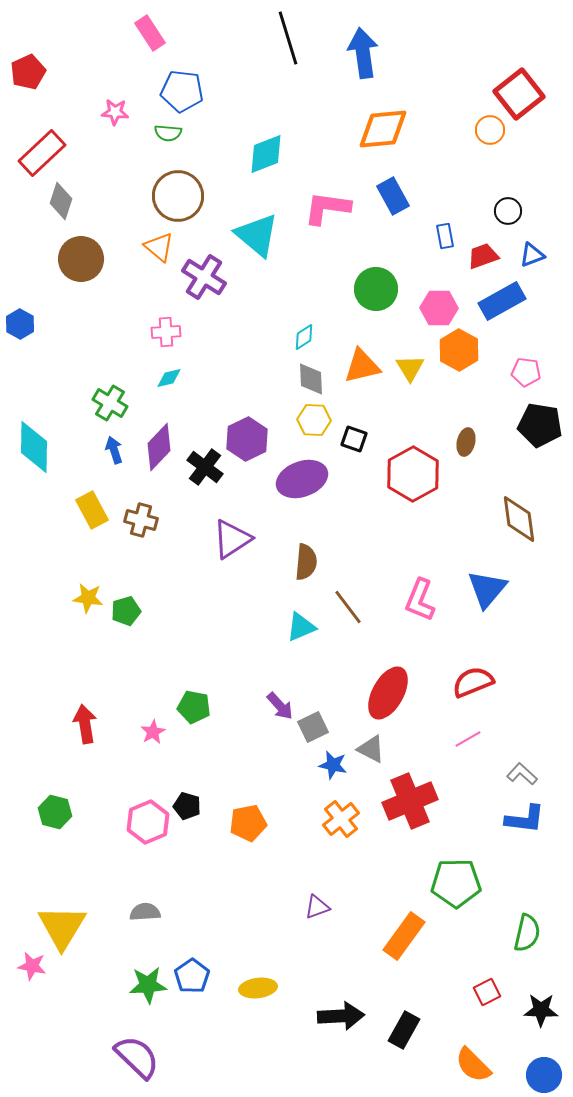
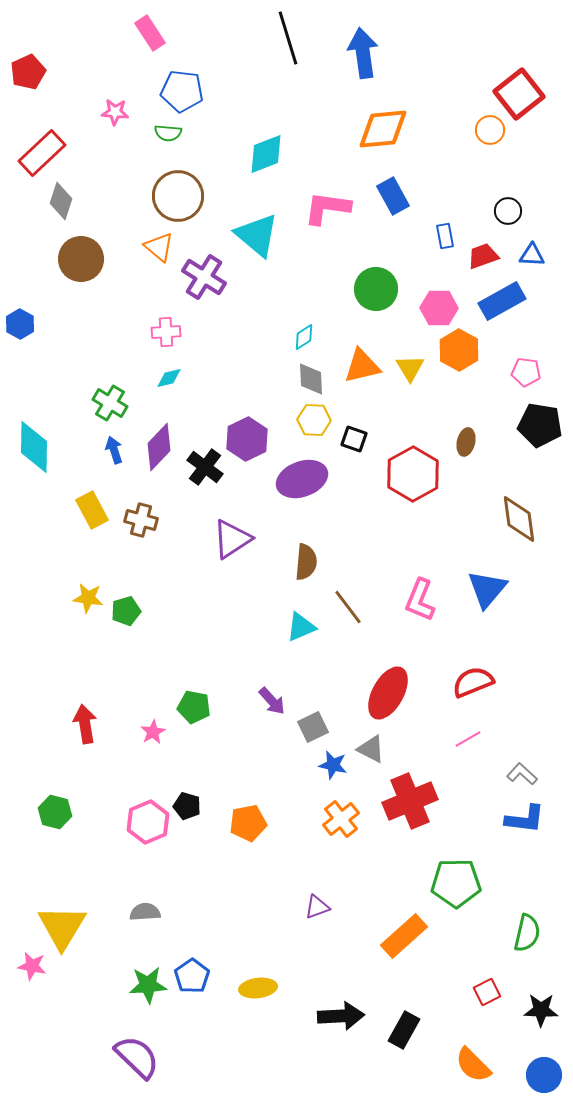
blue triangle at (532, 255): rotated 24 degrees clockwise
purple arrow at (280, 706): moved 8 px left, 5 px up
orange rectangle at (404, 936): rotated 12 degrees clockwise
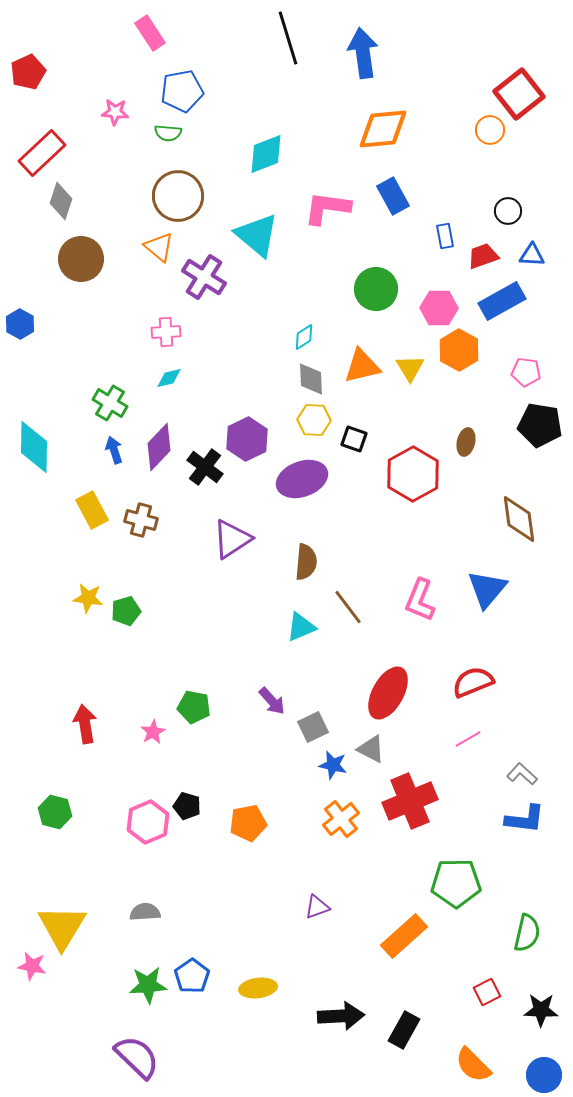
blue pentagon at (182, 91): rotated 18 degrees counterclockwise
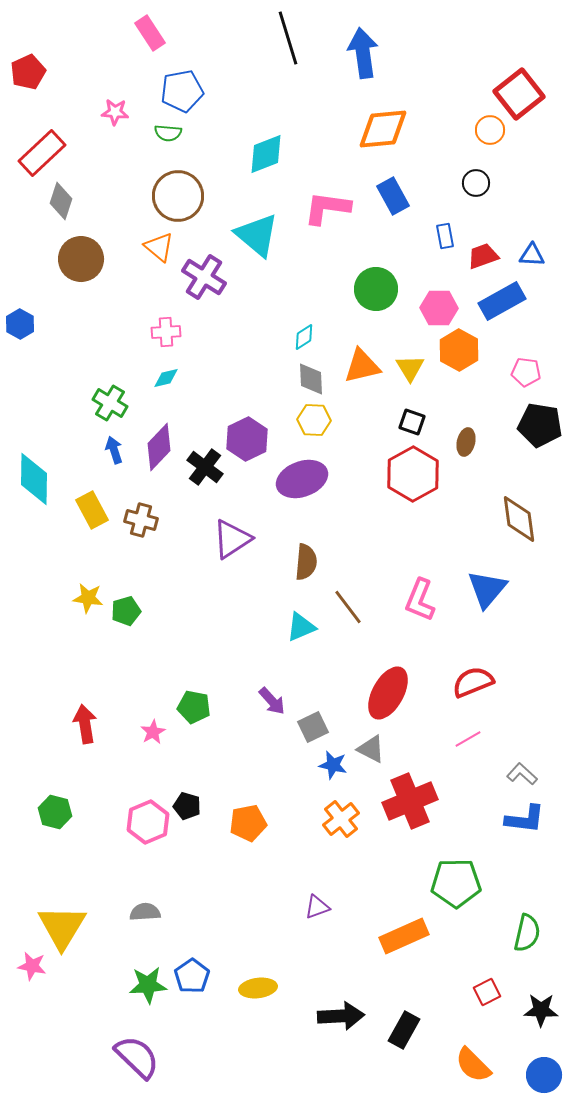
black circle at (508, 211): moved 32 px left, 28 px up
cyan diamond at (169, 378): moved 3 px left
black square at (354, 439): moved 58 px right, 17 px up
cyan diamond at (34, 447): moved 32 px down
orange rectangle at (404, 936): rotated 18 degrees clockwise
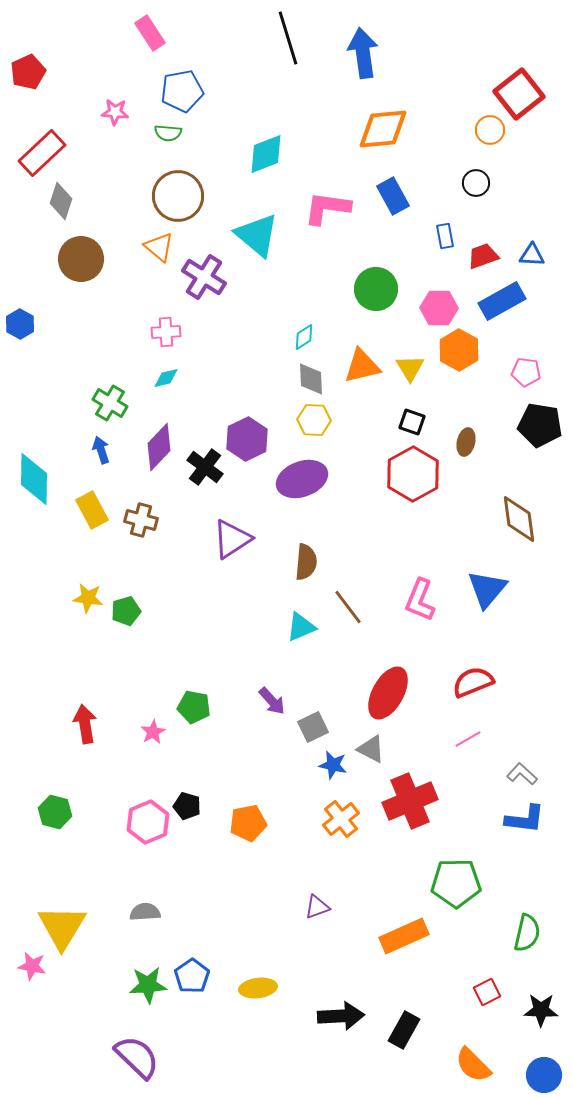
blue arrow at (114, 450): moved 13 px left
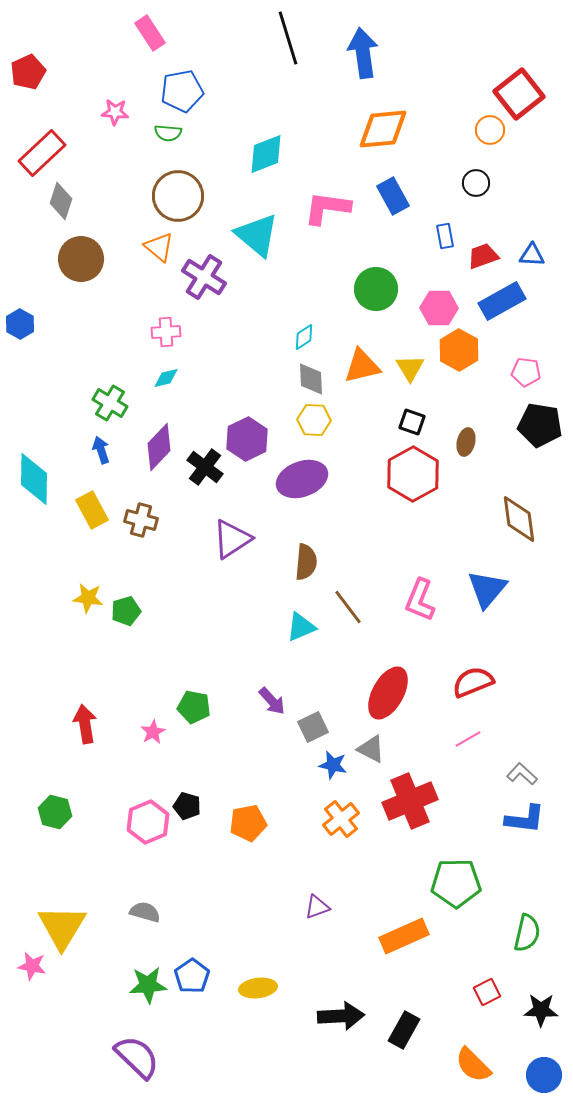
gray semicircle at (145, 912): rotated 20 degrees clockwise
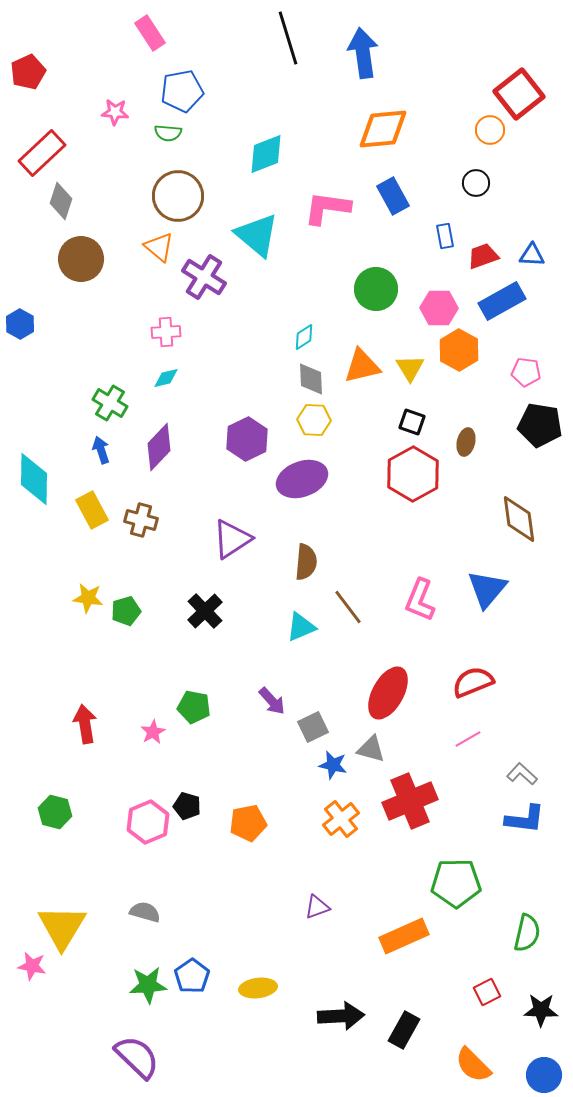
black cross at (205, 467): moved 144 px down; rotated 9 degrees clockwise
gray triangle at (371, 749): rotated 12 degrees counterclockwise
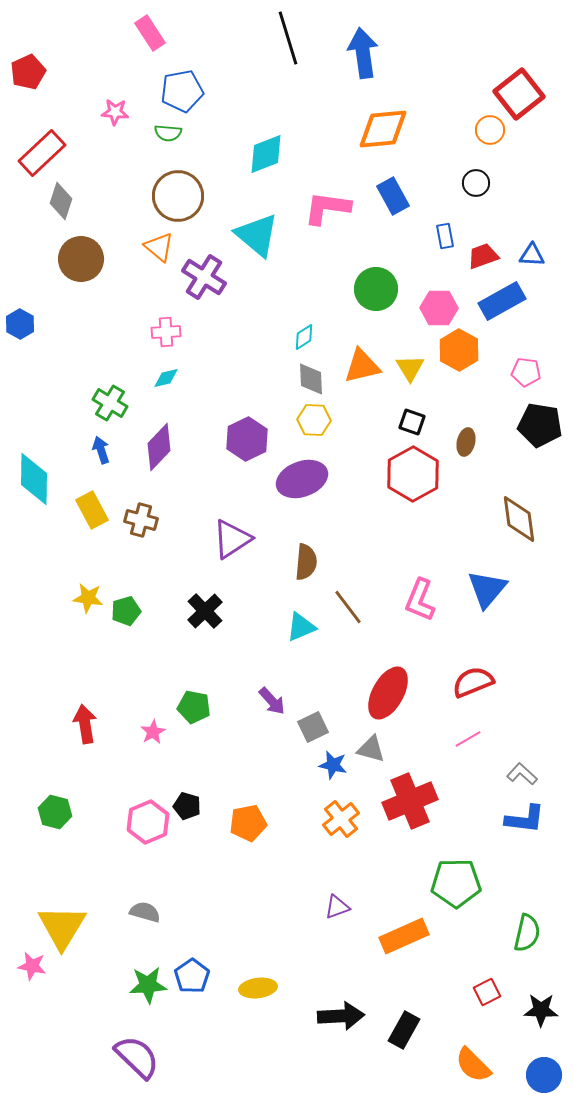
purple triangle at (317, 907): moved 20 px right
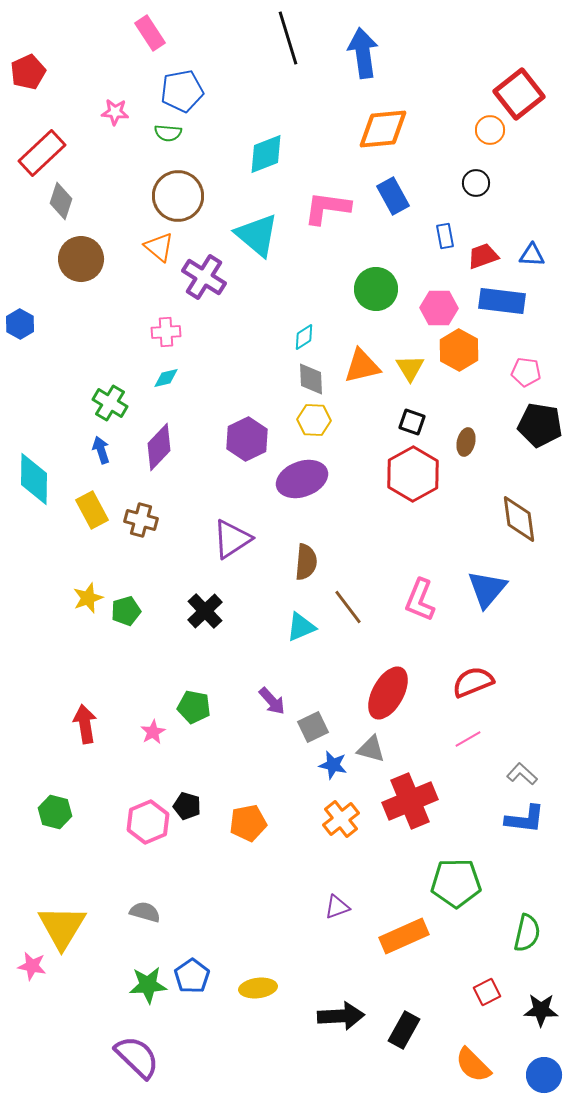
blue rectangle at (502, 301): rotated 36 degrees clockwise
yellow star at (88, 598): rotated 28 degrees counterclockwise
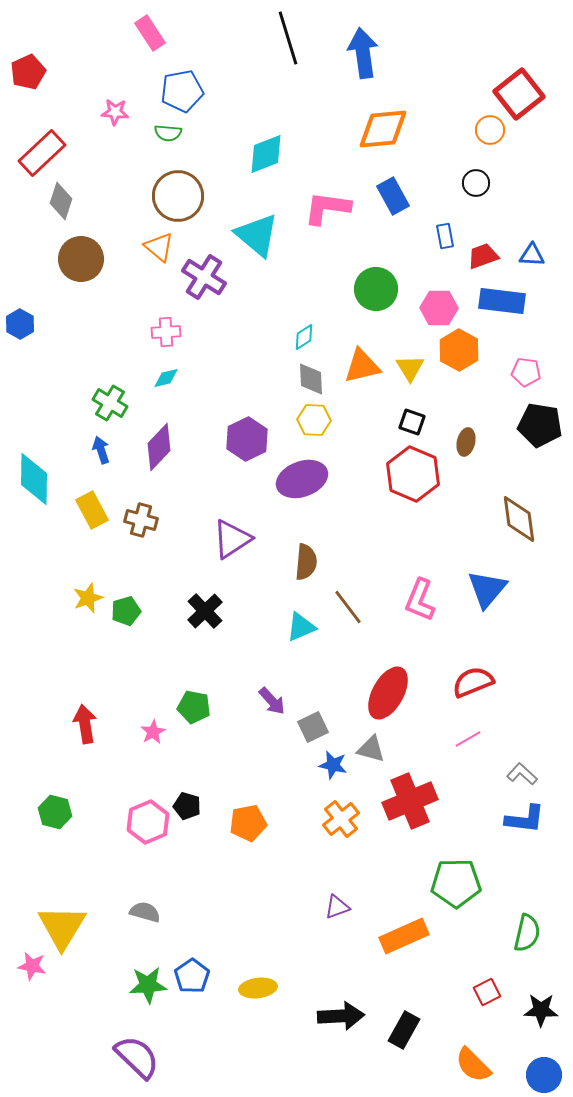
red hexagon at (413, 474): rotated 8 degrees counterclockwise
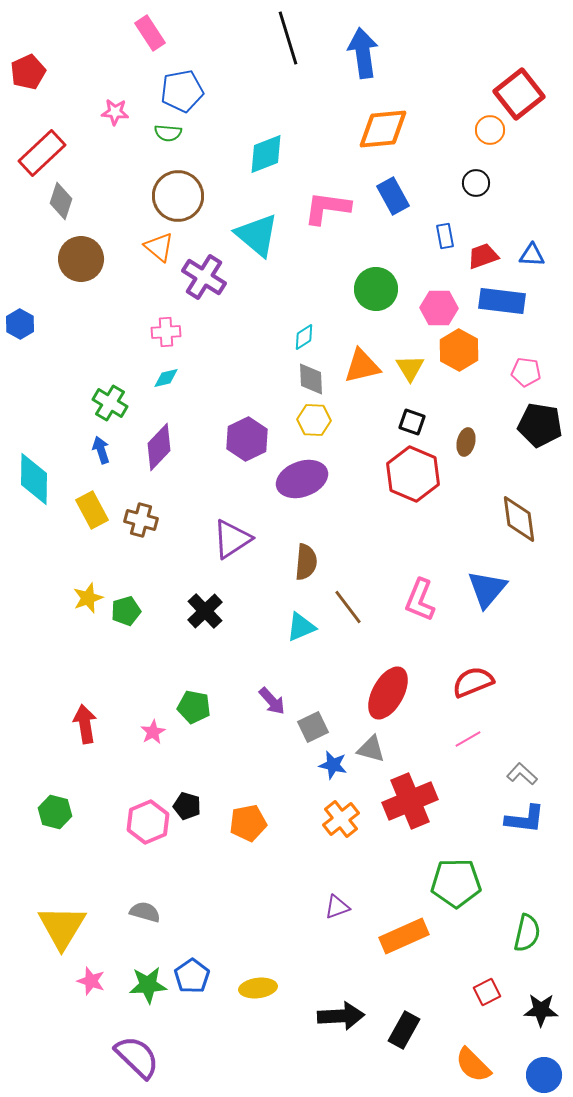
pink star at (32, 966): moved 59 px right, 15 px down; rotated 8 degrees clockwise
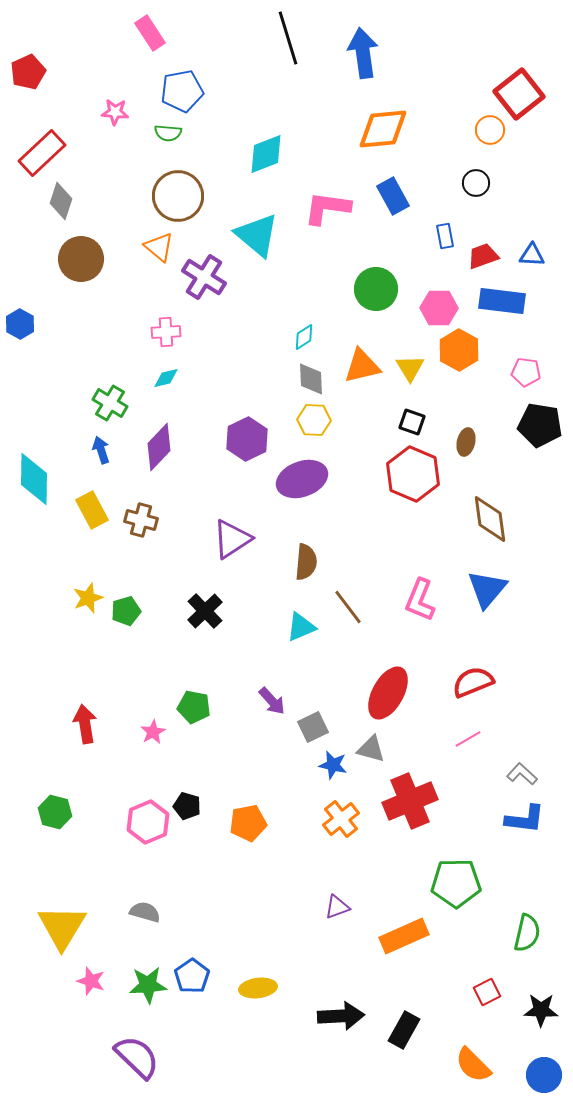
brown diamond at (519, 519): moved 29 px left
